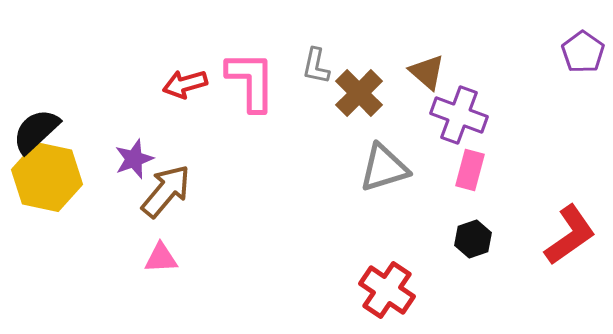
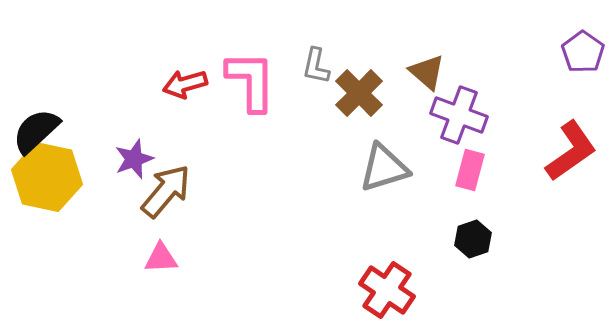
red L-shape: moved 1 px right, 84 px up
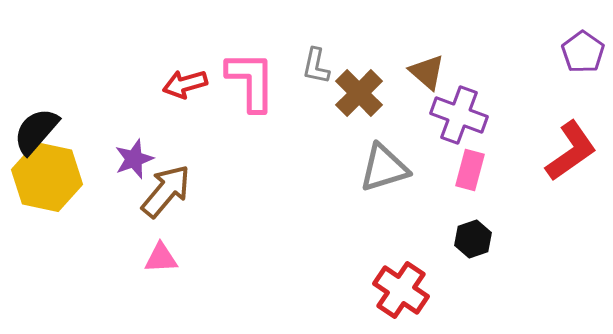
black semicircle: rotated 6 degrees counterclockwise
red cross: moved 14 px right
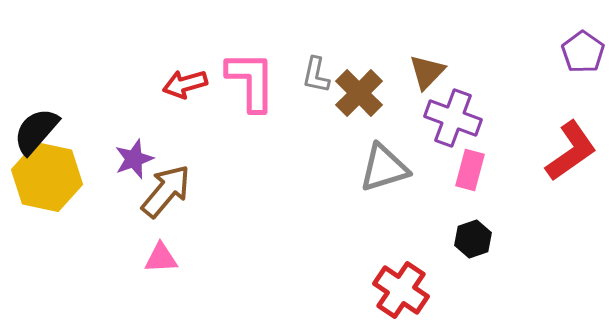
gray L-shape: moved 9 px down
brown triangle: rotated 33 degrees clockwise
purple cross: moved 6 px left, 3 px down
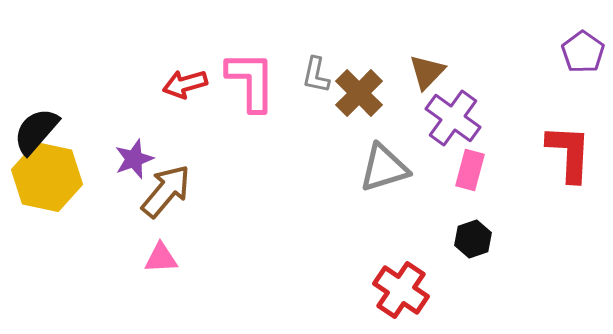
purple cross: rotated 16 degrees clockwise
red L-shape: moved 2 px left, 2 px down; rotated 52 degrees counterclockwise
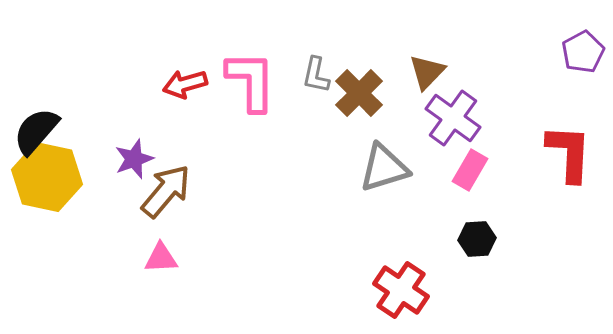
purple pentagon: rotated 9 degrees clockwise
pink rectangle: rotated 15 degrees clockwise
black hexagon: moved 4 px right; rotated 15 degrees clockwise
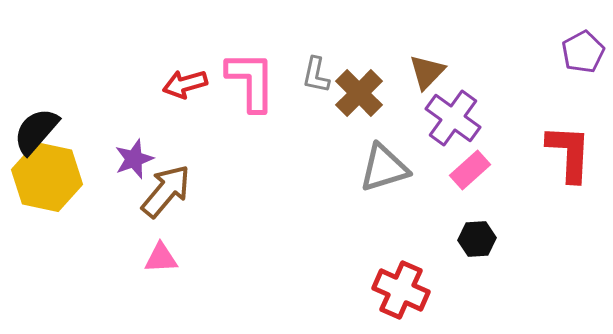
pink rectangle: rotated 18 degrees clockwise
red cross: rotated 10 degrees counterclockwise
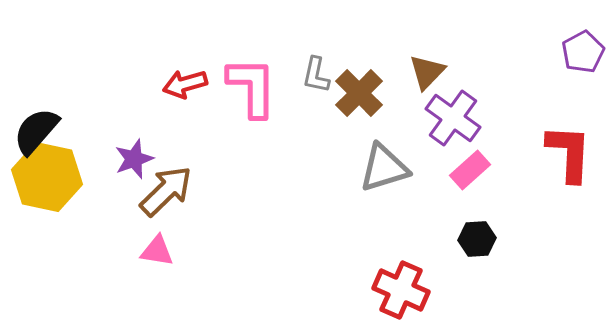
pink L-shape: moved 1 px right, 6 px down
brown arrow: rotated 6 degrees clockwise
pink triangle: moved 4 px left, 7 px up; rotated 12 degrees clockwise
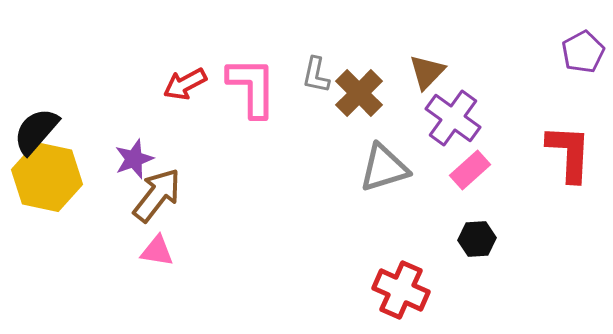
red arrow: rotated 12 degrees counterclockwise
brown arrow: moved 9 px left, 4 px down; rotated 8 degrees counterclockwise
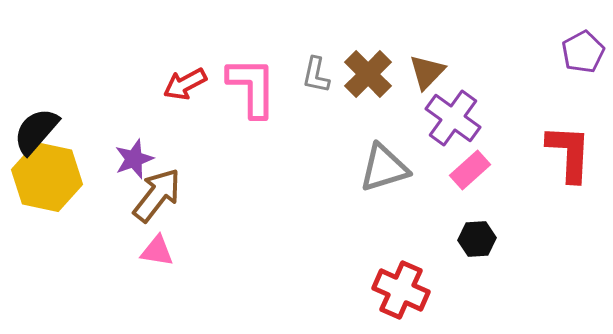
brown cross: moved 9 px right, 19 px up
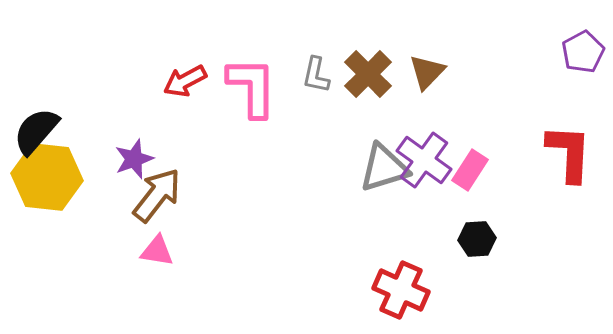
red arrow: moved 3 px up
purple cross: moved 29 px left, 42 px down
pink rectangle: rotated 15 degrees counterclockwise
yellow hexagon: rotated 6 degrees counterclockwise
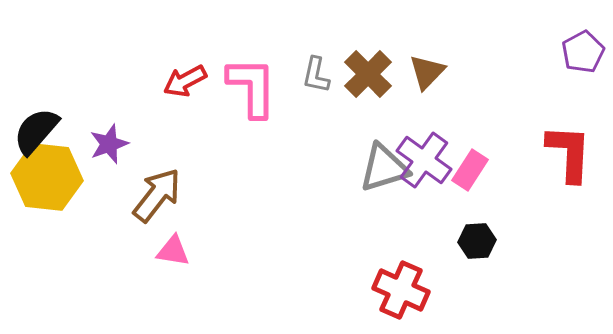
purple star: moved 25 px left, 15 px up
black hexagon: moved 2 px down
pink triangle: moved 16 px right
